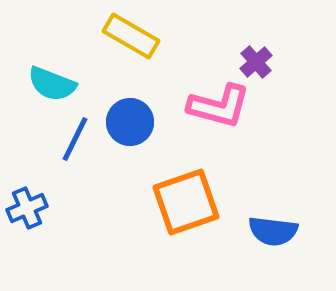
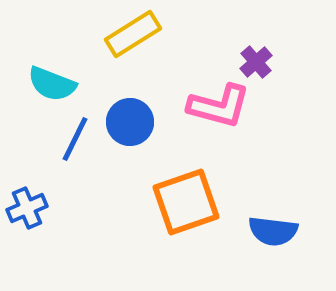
yellow rectangle: moved 2 px right, 2 px up; rotated 62 degrees counterclockwise
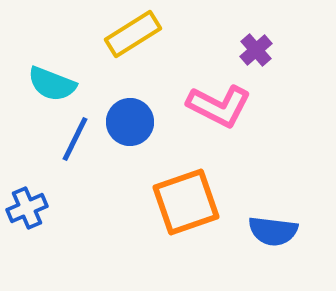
purple cross: moved 12 px up
pink L-shape: rotated 12 degrees clockwise
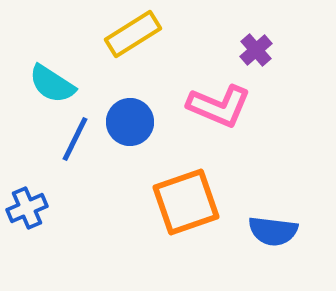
cyan semicircle: rotated 12 degrees clockwise
pink L-shape: rotated 4 degrees counterclockwise
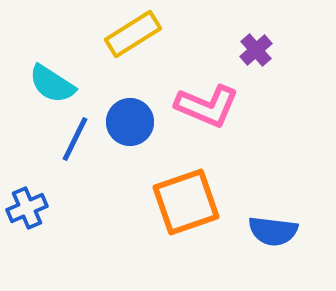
pink L-shape: moved 12 px left
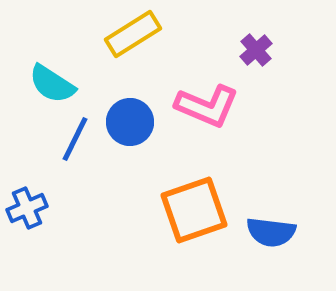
orange square: moved 8 px right, 8 px down
blue semicircle: moved 2 px left, 1 px down
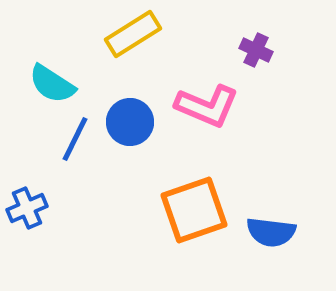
purple cross: rotated 24 degrees counterclockwise
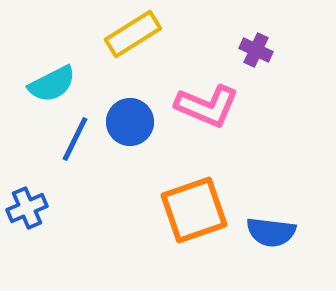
cyan semicircle: rotated 60 degrees counterclockwise
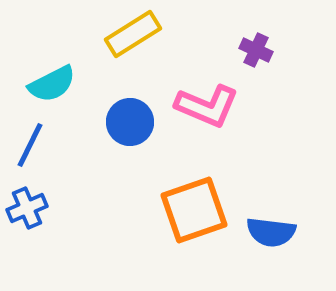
blue line: moved 45 px left, 6 px down
